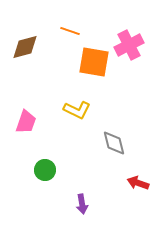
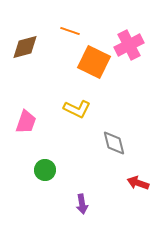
orange square: rotated 16 degrees clockwise
yellow L-shape: moved 1 px up
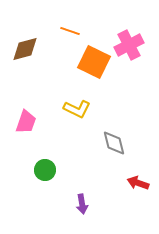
brown diamond: moved 2 px down
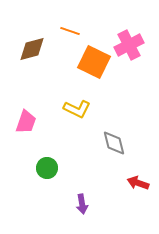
brown diamond: moved 7 px right
green circle: moved 2 px right, 2 px up
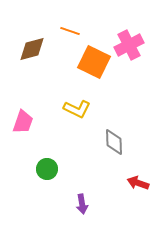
pink trapezoid: moved 3 px left
gray diamond: moved 1 px up; rotated 12 degrees clockwise
green circle: moved 1 px down
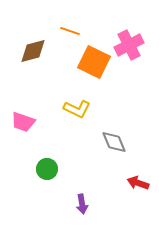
brown diamond: moved 1 px right, 2 px down
pink trapezoid: rotated 90 degrees clockwise
gray diamond: rotated 20 degrees counterclockwise
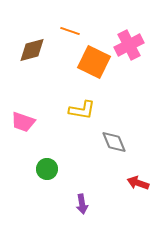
brown diamond: moved 1 px left, 1 px up
yellow L-shape: moved 5 px right, 1 px down; rotated 16 degrees counterclockwise
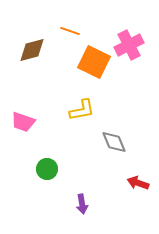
yellow L-shape: rotated 20 degrees counterclockwise
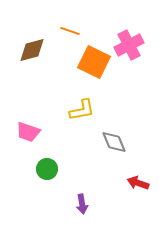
pink trapezoid: moved 5 px right, 10 px down
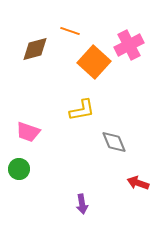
brown diamond: moved 3 px right, 1 px up
orange square: rotated 16 degrees clockwise
green circle: moved 28 px left
